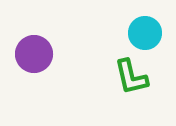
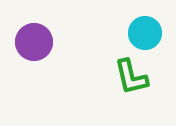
purple circle: moved 12 px up
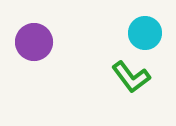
green L-shape: rotated 24 degrees counterclockwise
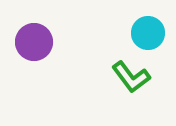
cyan circle: moved 3 px right
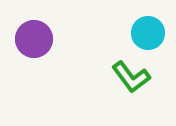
purple circle: moved 3 px up
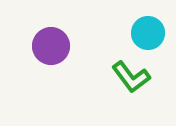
purple circle: moved 17 px right, 7 px down
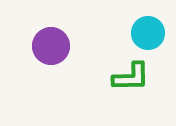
green L-shape: rotated 54 degrees counterclockwise
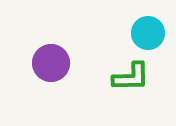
purple circle: moved 17 px down
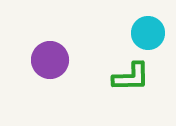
purple circle: moved 1 px left, 3 px up
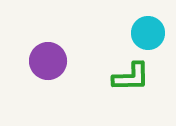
purple circle: moved 2 px left, 1 px down
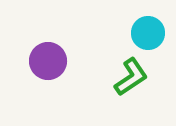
green L-shape: rotated 33 degrees counterclockwise
